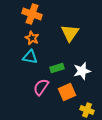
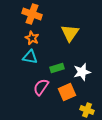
white star: moved 1 px down
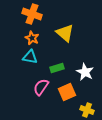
yellow triangle: moved 5 px left; rotated 24 degrees counterclockwise
white star: moved 3 px right; rotated 30 degrees counterclockwise
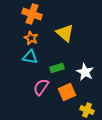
orange star: moved 1 px left
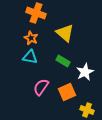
orange cross: moved 4 px right, 1 px up
green rectangle: moved 6 px right, 7 px up; rotated 48 degrees clockwise
white star: rotated 18 degrees clockwise
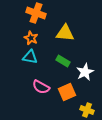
yellow triangle: rotated 36 degrees counterclockwise
pink semicircle: rotated 96 degrees counterclockwise
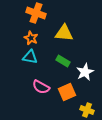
yellow triangle: moved 1 px left
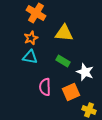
orange cross: rotated 12 degrees clockwise
orange star: rotated 24 degrees clockwise
white star: rotated 24 degrees counterclockwise
pink semicircle: moved 4 px right; rotated 60 degrees clockwise
orange square: moved 4 px right
yellow cross: moved 2 px right
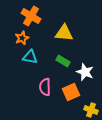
orange cross: moved 5 px left, 3 px down
orange star: moved 9 px left
yellow cross: moved 2 px right
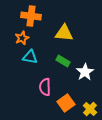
orange cross: rotated 24 degrees counterclockwise
white star: rotated 18 degrees clockwise
orange square: moved 5 px left, 11 px down; rotated 12 degrees counterclockwise
yellow cross: moved 1 px left, 1 px up; rotated 24 degrees clockwise
